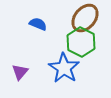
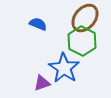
green hexagon: moved 1 px right, 1 px up
purple triangle: moved 22 px right, 11 px down; rotated 30 degrees clockwise
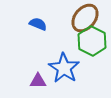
green hexagon: moved 10 px right
purple triangle: moved 4 px left, 2 px up; rotated 18 degrees clockwise
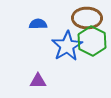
brown ellipse: moved 2 px right; rotated 52 degrees clockwise
blue semicircle: rotated 24 degrees counterclockwise
blue star: moved 3 px right, 22 px up; rotated 8 degrees clockwise
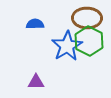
blue semicircle: moved 3 px left
green hexagon: moved 3 px left
purple triangle: moved 2 px left, 1 px down
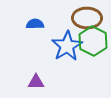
green hexagon: moved 4 px right
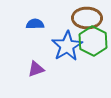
purple triangle: moved 13 px up; rotated 18 degrees counterclockwise
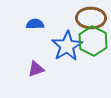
brown ellipse: moved 4 px right
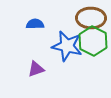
blue star: rotated 28 degrees counterclockwise
